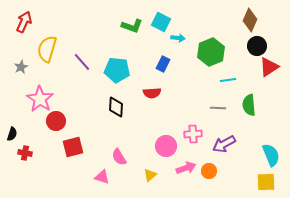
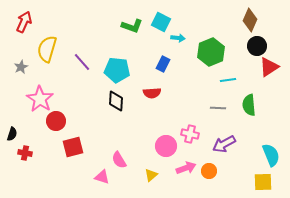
black diamond: moved 6 px up
pink cross: moved 3 px left; rotated 18 degrees clockwise
pink semicircle: moved 3 px down
yellow triangle: moved 1 px right
yellow square: moved 3 px left
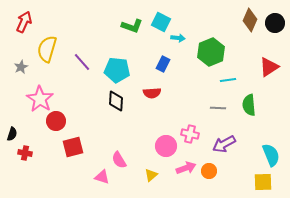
black circle: moved 18 px right, 23 px up
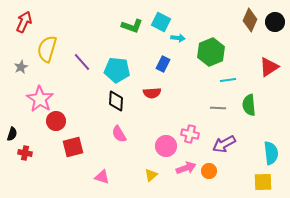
black circle: moved 1 px up
cyan semicircle: moved 2 px up; rotated 15 degrees clockwise
pink semicircle: moved 26 px up
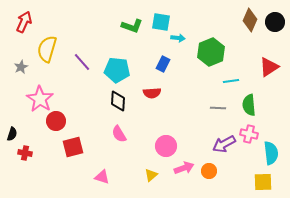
cyan square: rotated 18 degrees counterclockwise
cyan line: moved 3 px right, 1 px down
black diamond: moved 2 px right
pink cross: moved 59 px right
pink arrow: moved 2 px left
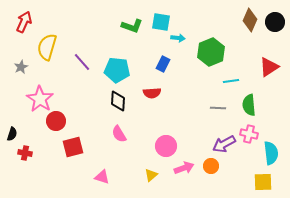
yellow semicircle: moved 2 px up
orange circle: moved 2 px right, 5 px up
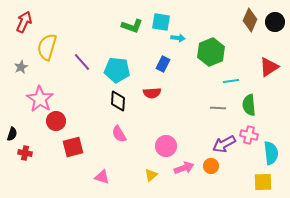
pink cross: moved 1 px down
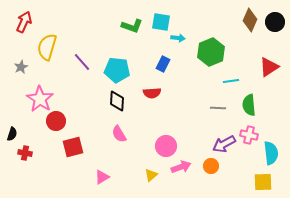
black diamond: moved 1 px left
pink arrow: moved 3 px left, 1 px up
pink triangle: rotated 49 degrees counterclockwise
